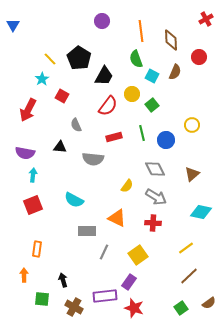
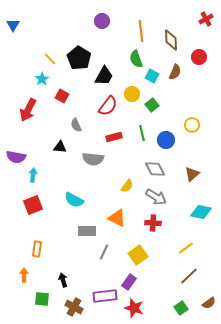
purple semicircle at (25, 153): moved 9 px left, 4 px down
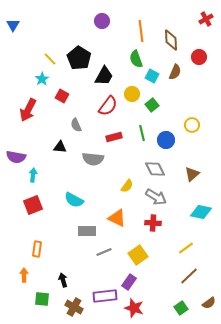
gray line at (104, 252): rotated 42 degrees clockwise
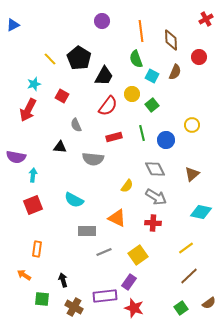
blue triangle at (13, 25): rotated 32 degrees clockwise
cyan star at (42, 79): moved 8 px left, 5 px down; rotated 16 degrees clockwise
orange arrow at (24, 275): rotated 56 degrees counterclockwise
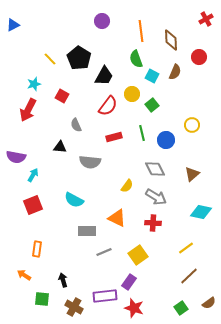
gray semicircle at (93, 159): moved 3 px left, 3 px down
cyan arrow at (33, 175): rotated 24 degrees clockwise
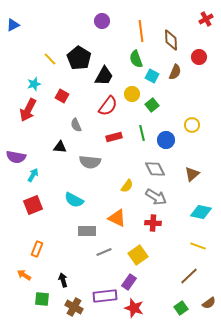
yellow line at (186, 248): moved 12 px right, 2 px up; rotated 56 degrees clockwise
orange rectangle at (37, 249): rotated 14 degrees clockwise
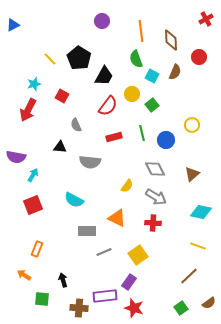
brown cross at (74, 307): moved 5 px right, 1 px down; rotated 24 degrees counterclockwise
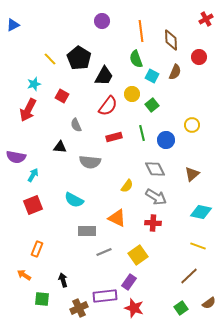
brown cross at (79, 308): rotated 30 degrees counterclockwise
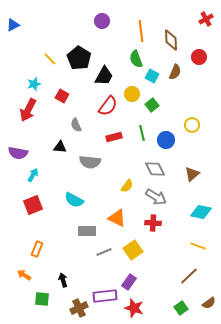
purple semicircle at (16, 157): moved 2 px right, 4 px up
yellow square at (138, 255): moved 5 px left, 5 px up
